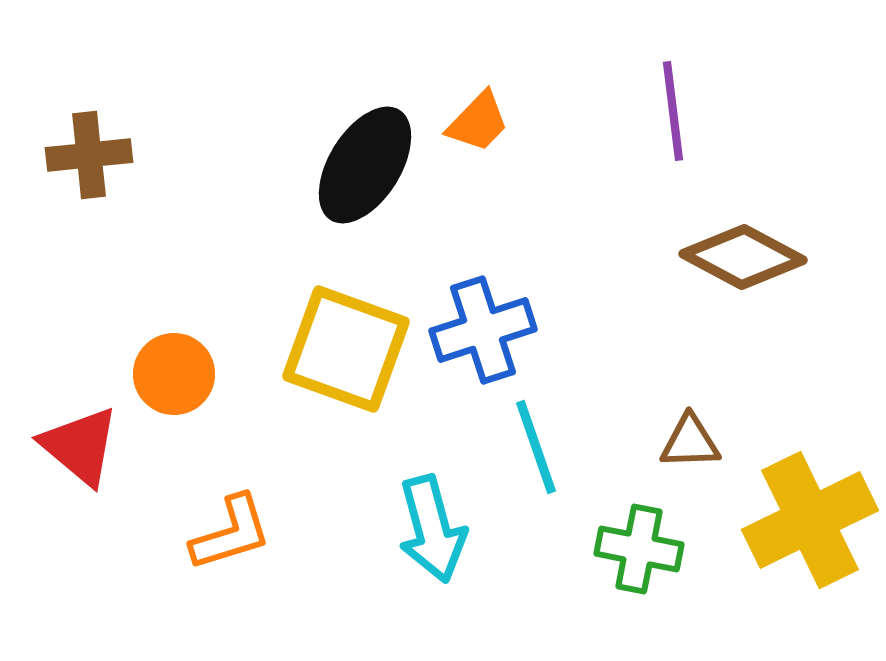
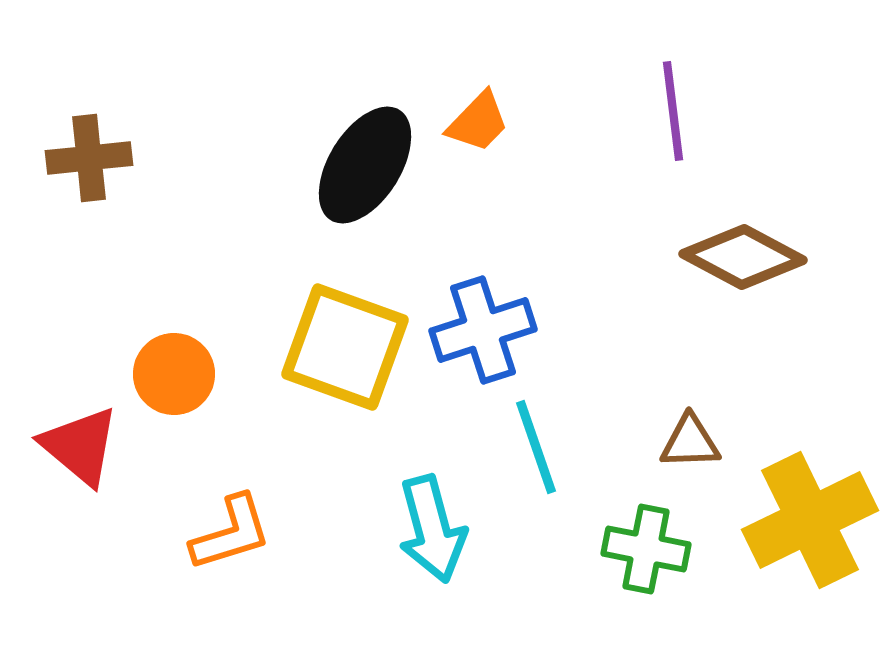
brown cross: moved 3 px down
yellow square: moved 1 px left, 2 px up
green cross: moved 7 px right
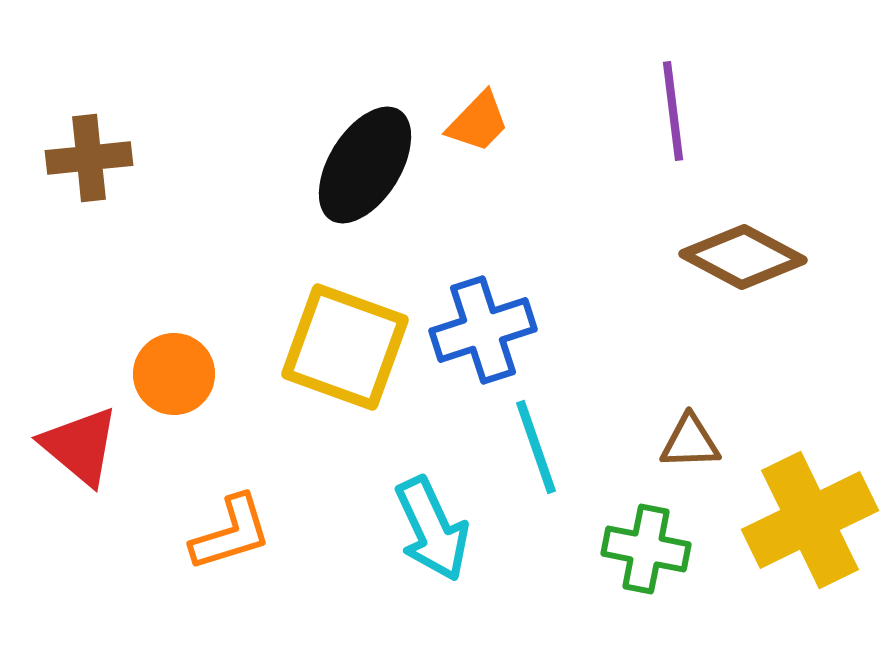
cyan arrow: rotated 10 degrees counterclockwise
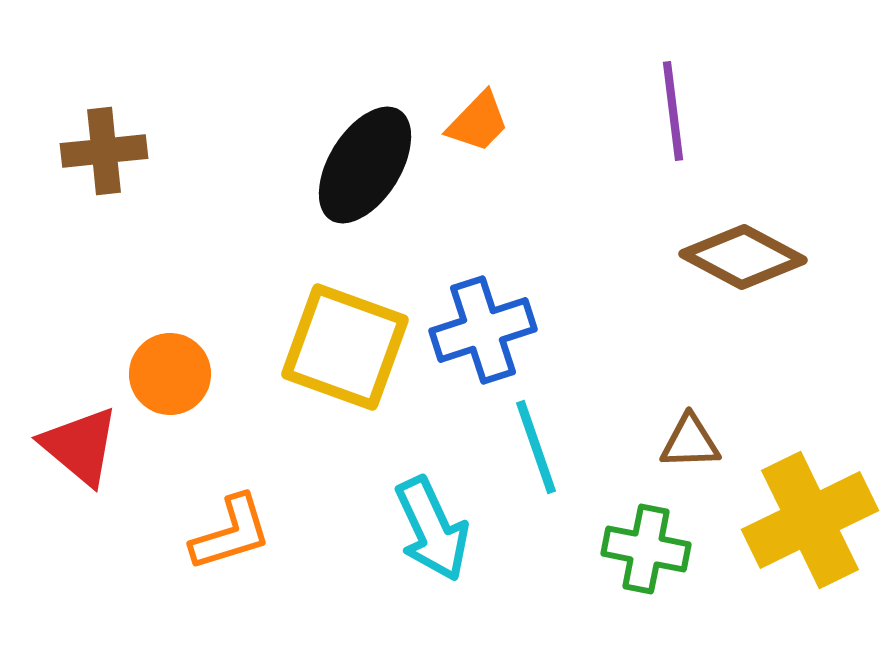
brown cross: moved 15 px right, 7 px up
orange circle: moved 4 px left
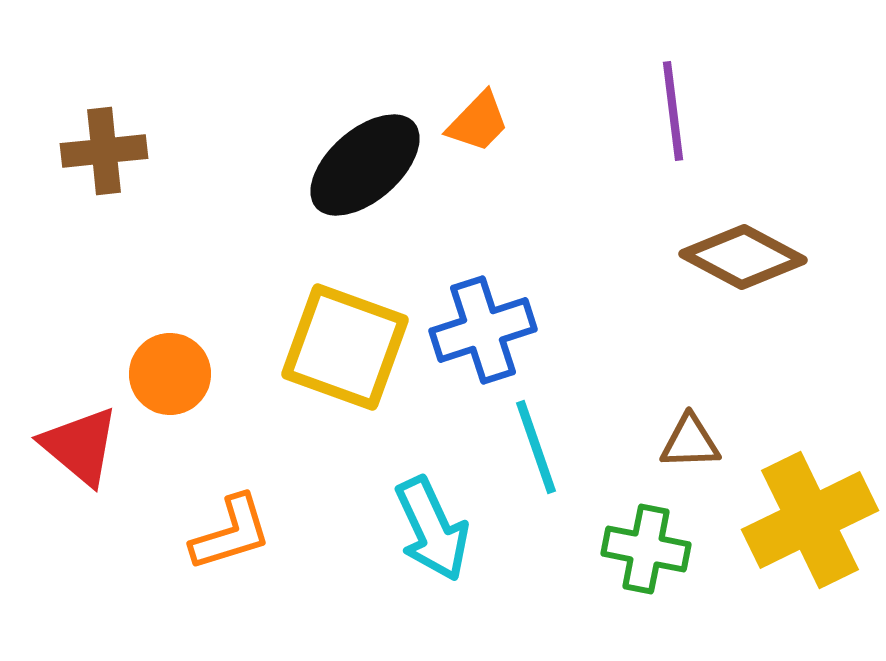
black ellipse: rotated 17 degrees clockwise
